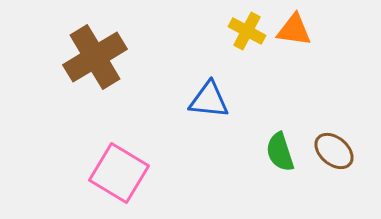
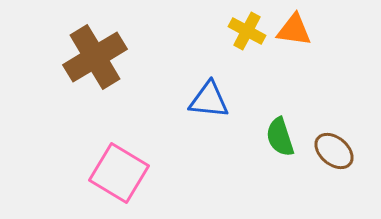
green semicircle: moved 15 px up
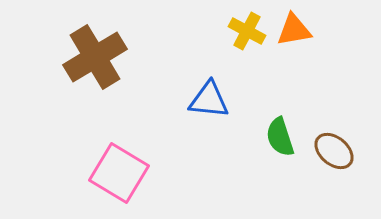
orange triangle: rotated 18 degrees counterclockwise
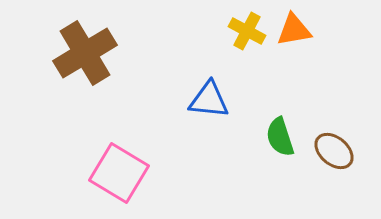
brown cross: moved 10 px left, 4 px up
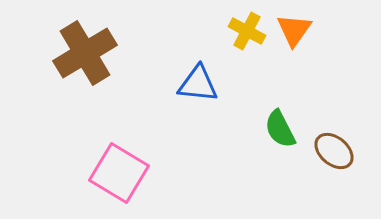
orange triangle: rotated 45 degrees counterclockwise
blue triangle: moved 11 px left, 16 px up
green semicircle: moved 8 px up; rotated 9 degrees counterclockwise
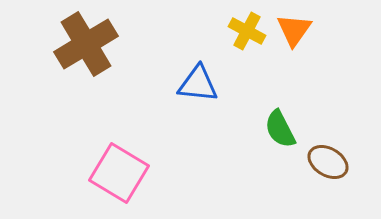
brown cross: moved 1 px right, 9 px up
brown ellipse: moved 6 px left, 11 px down; rotated 9 degrees counterclockwise
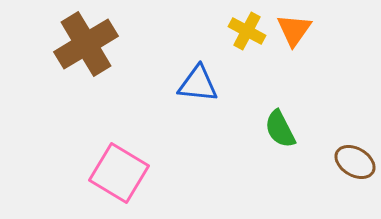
brown ellipse: moved 27 px right
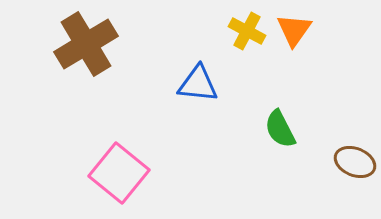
brown ellipse: rotated 9 degrees counterclockwise
pink square: rotated 8 degrees clockwise
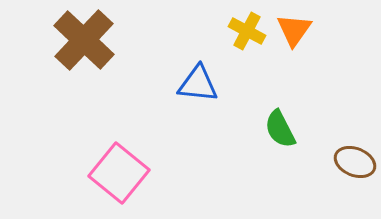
brown cross: moved 2 px left, 4 px up; rotated 16 degrees counterclockwise
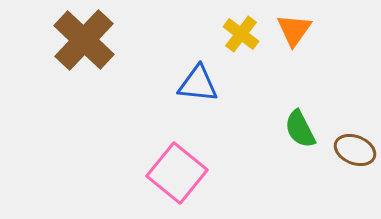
yellow cross: moved 6 px left, 3 px down; rotated 9 degrees clockwise
green semicircle: moved 20 px right
brown ellipse: moved 12 px up
pink square: moved 58 px right
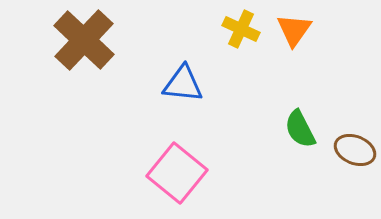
yellow cross: moved 5 px up; rotated 12 degrees counterclockwise
blue triangle: moved 15 px left
